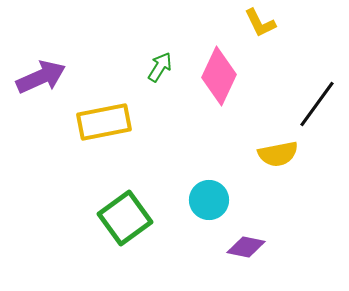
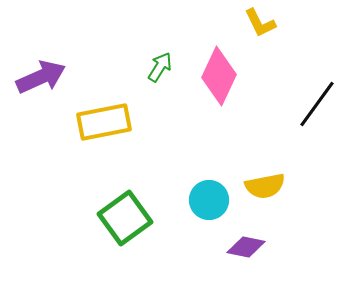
yellow semicircle: moved 13 px left, 32 px down
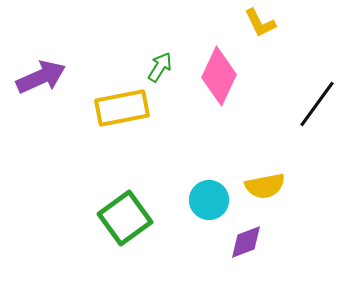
yellow rectangle: moved 18 px right, 14 px up
purple diamond: moved 5 px up; rotated 33 degrees counterclockwise
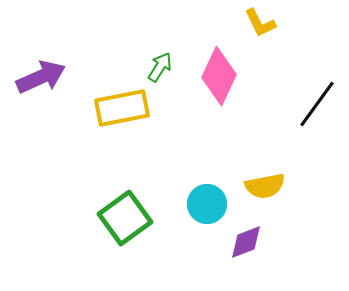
cyan circle: moved 2 px left, 4 px down
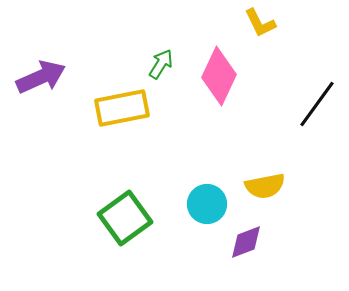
green arrow: moved 1 px right, 3 px up
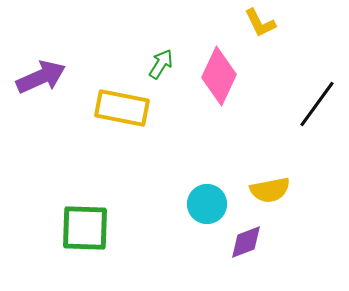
yellow rectangle: rotated 22 degrees clockwise
yellow semicircle: moved 5 px right, 4 px down
green square: moved 40 px left, 10 px down; rotated 38 degrees clockwise
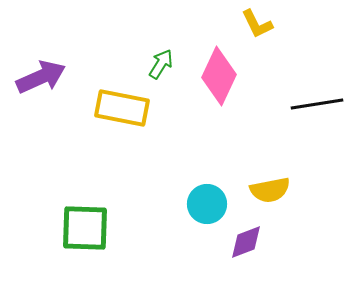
yellow L-shape: moved 3 px left, 1 px down
black line: rotated 45 degrees clockwise
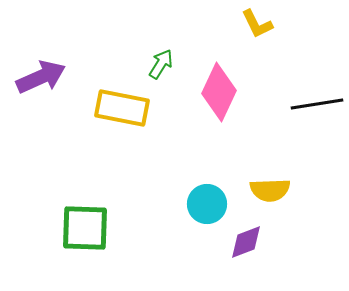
pink diamond: moved 16 px down
yellow semicircle: rotated 9 degrees clockwise
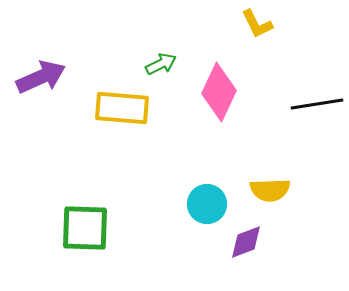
green arrow: rotated 32 degrees clockwise
yellow rectangle: rotated 6 degrees counterclockwise
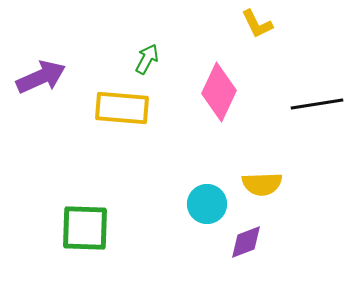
green arrow: moved 14 px left, 5 px up; rotated 36 degrees counterclockwise
yellow semicircle: moved 8 px left, 6 px up
